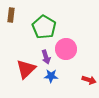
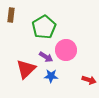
green pentagon: rotated 10 degrees clockwise
pink circle: moved 1 px down
purple arrow: rotated 40 degrees counterclockwise
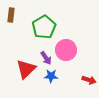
purple arrow: moved 1 px down; rotated 24 degrees clockwise
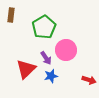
blue star: rotated 16 degrees counterclockwise
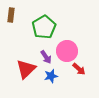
pink circle: moved 1 px right, 1 px down
purple arrow: moved 1 px up
red arrow: moved 10 px left, 11 px up; rotated 24 degrees clockwise
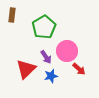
brown rectangle: moved 1 px right
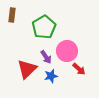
red triangle: moved 1 px right
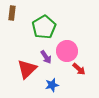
brown rectangle: moved 2 px up
blue star: moved 1 px right, 9 px down
